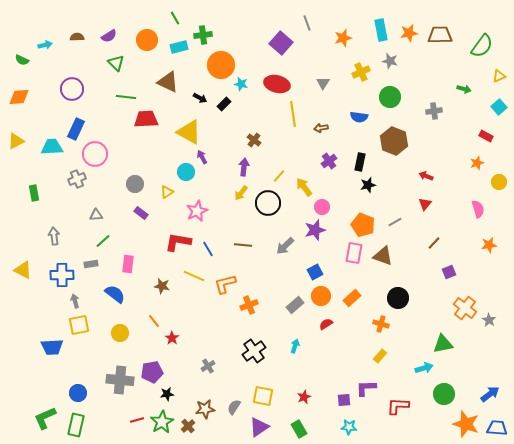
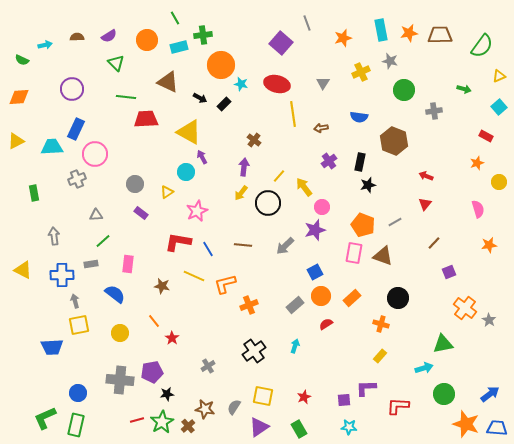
green circle at (390, 97): moved 14 px right, 7 px up
brown star at (205, 409): rotated 18 degrees clockwise
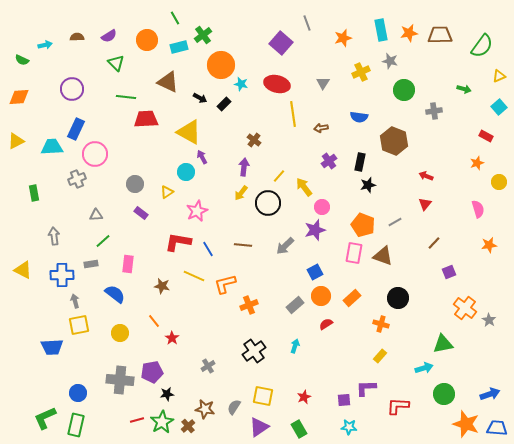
green cross at (203, 35): rotated 30 degrees counterclockwise
blue arrow at (490, 394): rotated 18 degrees clockwise
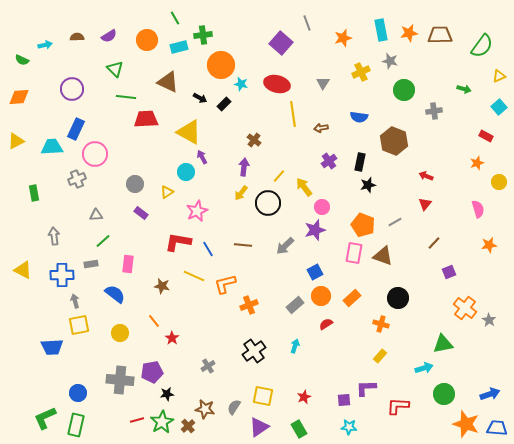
green cross at (203, 35): rotated 30 degrees clockwise
green triangle at (116, 63): moved 1 px left, 6 px down
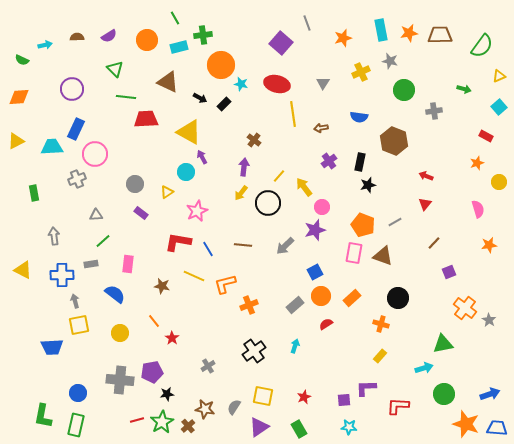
green L-shape at (45, 418): moved 2 px left, 2 px up; rotated 55 degrees counterclockwise
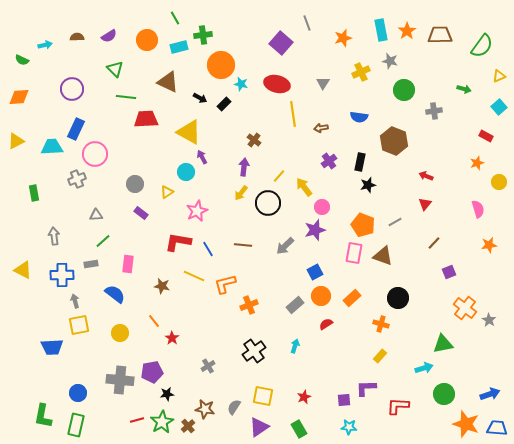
orange star at (409, 33): moved 2 px left, 2 px up; rotated 24 degrees counterclockwise
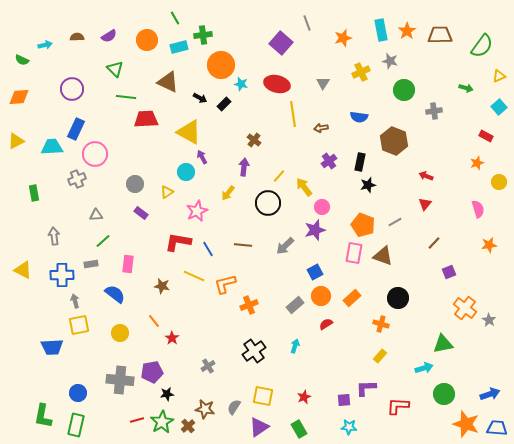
green arrow at (464, 89): moved 2 px right, 1 px up
yellow arrow at (241, 193): moved 13 px left
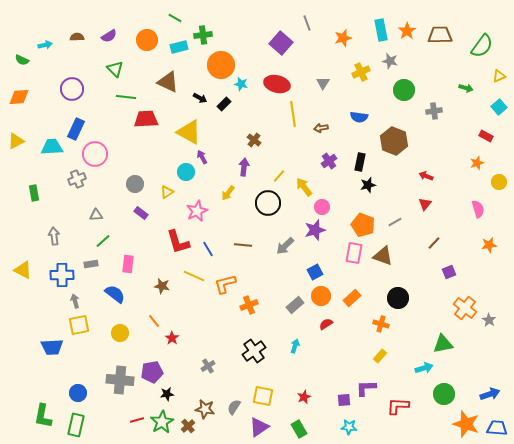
green line at (175, 18): rotated 32 degrees counterclockwise
red L-shape at (178, 242): rotated 116 degrees counterclockwise
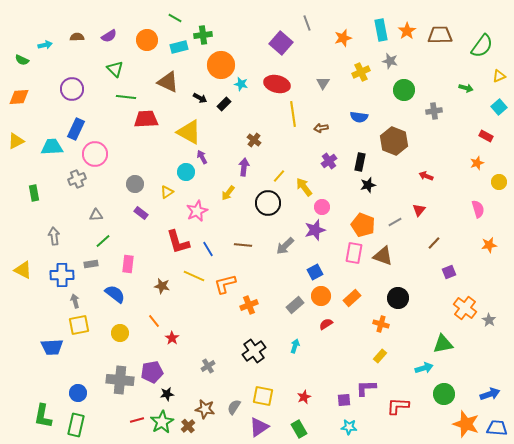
red triangle at (425, 204): moved 6 px left, 6 px down
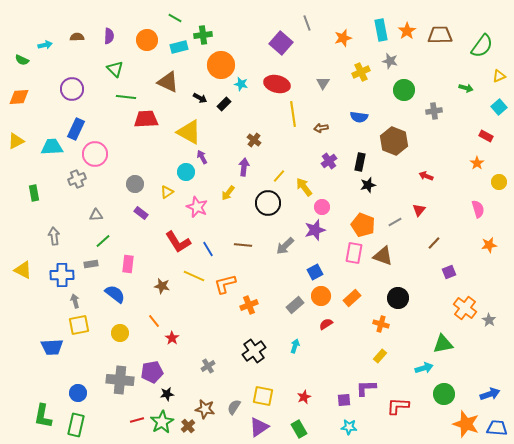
purple semicircle at (109, 36): rotated 56 degrees counterclockwise
orange star at (477, 163): rotated 16 degrees counterclockwise
pink star at (197, 211): moved 4 px up; rotated 25 degrees counterclockwise
red L-shape at (178, 242): rotated 16 degrees counterclockwise
